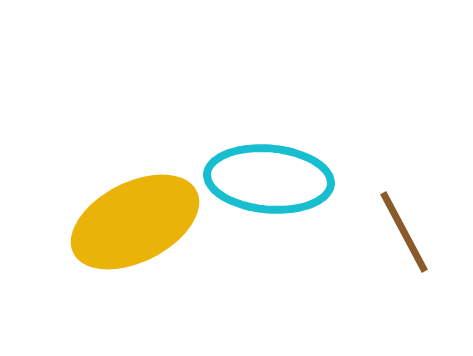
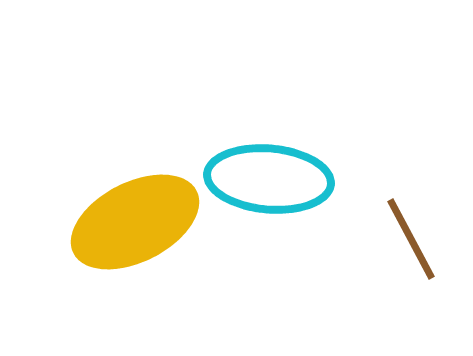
brown line: moved 7 px right, 7 px down
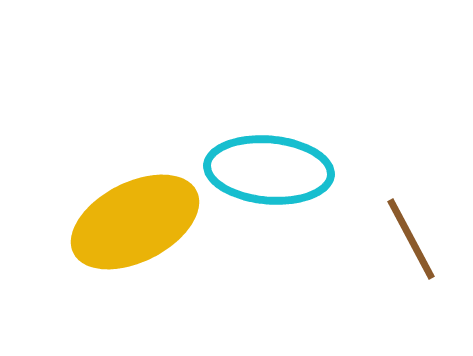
cyan ellipse: moved 9 px up
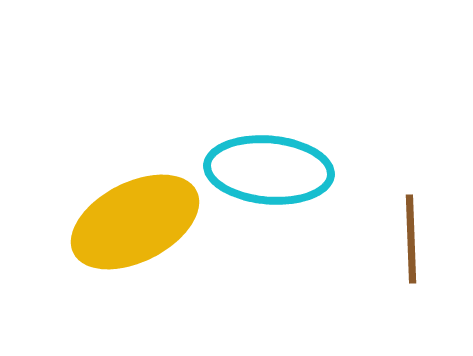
brown line: rotated 26 degrees clockwise
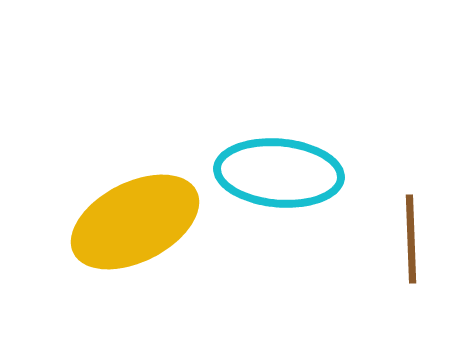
cyan ellipse: moved 10 px right, 3 px down
